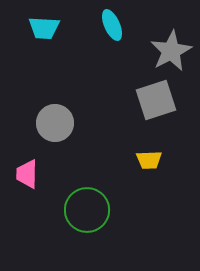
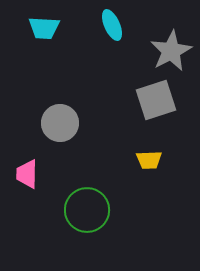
gray circle: moved 5 px right
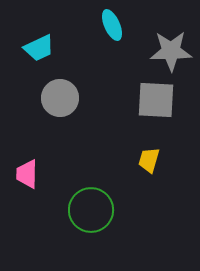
cyan trapezoid: moved 5 px left, 20 px down; rotated 28 degrees counterclockwise
gray star: rotated 27 degrees clockwise
gray square: rotated 21 degrees clockwise
gray circle: moved 25 px up
yellow trapezoid: rotated 108 degrees clockwise
green circle: moved 4 px right
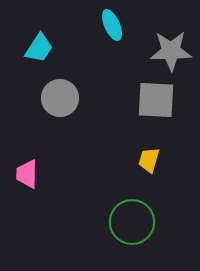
cyan trapezoid: rotated 32 degrees counterclockwise
green circle: moved 41 px right, 12 px down
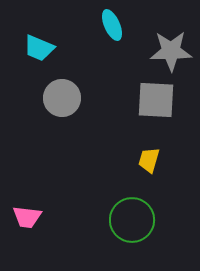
cyan trapezoid: rotated 80 degrees clockwise
gray circle: moved 2 px right
pink trapezoid: moved 43 px down; rotated 84 degrees counterclockwise
green circle: moved 2 px up
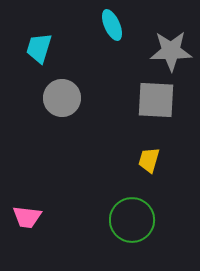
cyan trapezoid: rotated 84 degrees clockwise
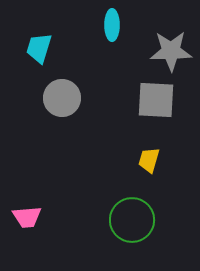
cyan ellipse: rotated 24 degrees clockwise
pink trapezoid: rotated 12 degrees counterclockwise
